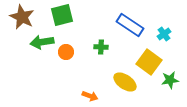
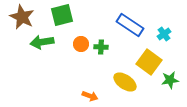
orange circle: moved 15 px right, 8 px up
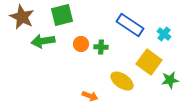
cyan cross: rotated 16 degrees counterclockwise
green arrow: moved 1 px right, 1 px up
yellow ellipse: moved 3 px left, 1 px up
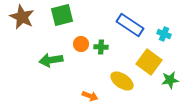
cyan cross: rotated 16 degrees counterclockwise
green arrow: moved 8 px right, 19 px down
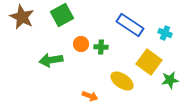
green square: rotated 15 degrees counterclockwise
cyan cross: moved 1 px right, 1 px up
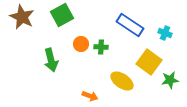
green arrow: rotated 95 degrees counterclockwise
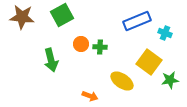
brown star: rotated 20 degrees counterclockwise
blue rectangle: moved 7 px right, 4 px up; rotated 56 degrees counterclockwise
green cross: moved 1 px left
